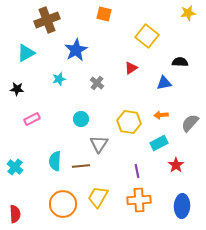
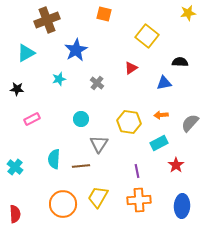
cyan semicircle: moved 1 px left, 2 px up
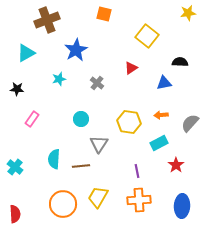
pink rectangle: rotated 28 degrees counterclockwise
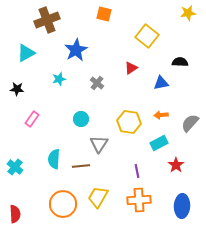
blue triangle: moved 3 px left
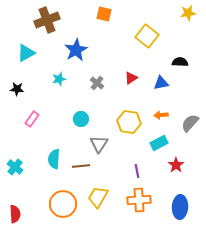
red triangle: moved 10 px down
blue ellipse: moved 2 px left, 1 px down
